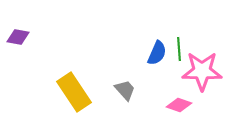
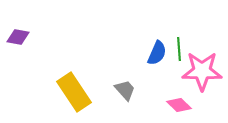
pink diamond: rotated 25 degrees clockwise
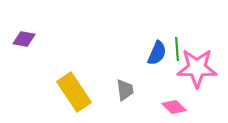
purple diamond: moved 6 px right, 2 px down
green line: moved 2 px left
pink star: moved 5 px left, 3 px up
gray trapezoid: rotated 35 degrees clockwise
pink diamond: moved 5 px left, 2 px down
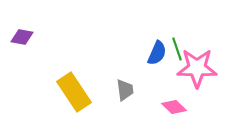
purple diamond: moved 2 px left, 2 px up
green line: rotated 15 degrees counterclockwise
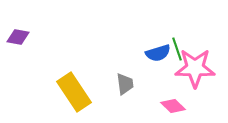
purple diamond: moved 4 px left
blue semicircle: moved 1 px right; rotated 50 degrees clockwise
pink star: moved 2 px left
gray trapezoid: moved 6 px up
pink diamond: moved 1 px left, 1 px up
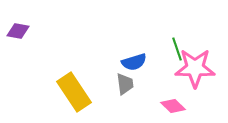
purple diamond: moved 6 px up
blue semicircle: moved 24 px left, 9 px down
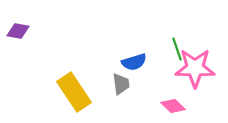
gray trapezoid: moved 4 px left
